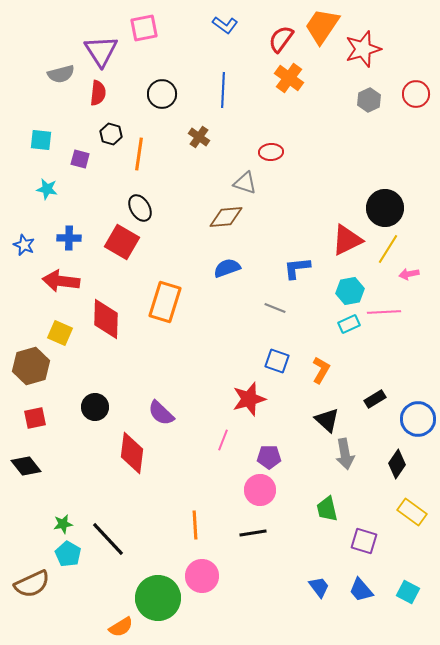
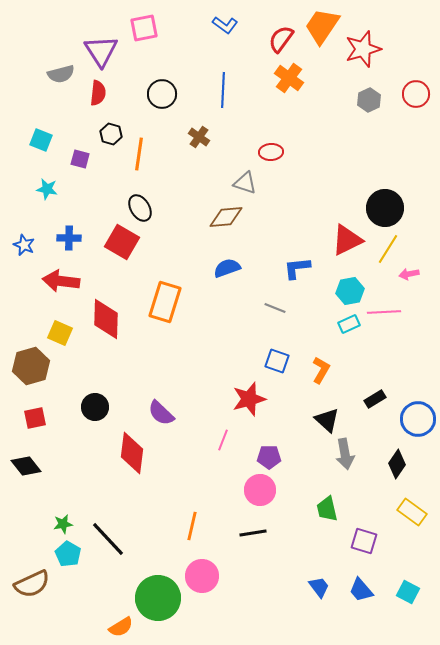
cyan square at (41, 140): rotated 15 degrees clockwise
orange line at (195, 525): moved 3 px left, 1 px down; rotated 16 degrees clockwise
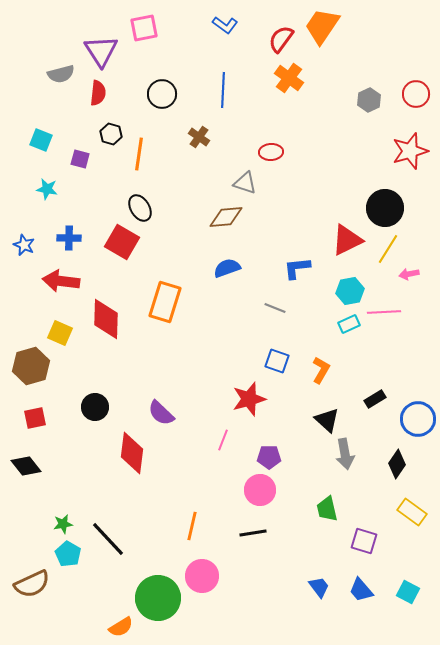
red star at (363, 49): moved 47 px right, 102 px down
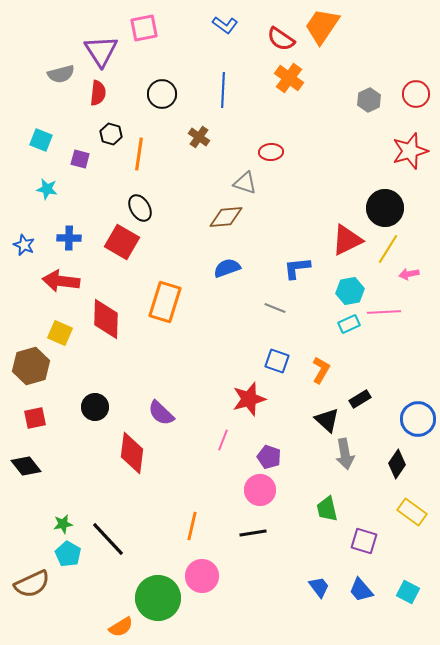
red semicircle at (281, 39): rotated 92 degrees counterclockwise
black rectangle at (375, 399): moved 15 px left
purple pentagon at (269, 457): rotated 20 degrees clockwise
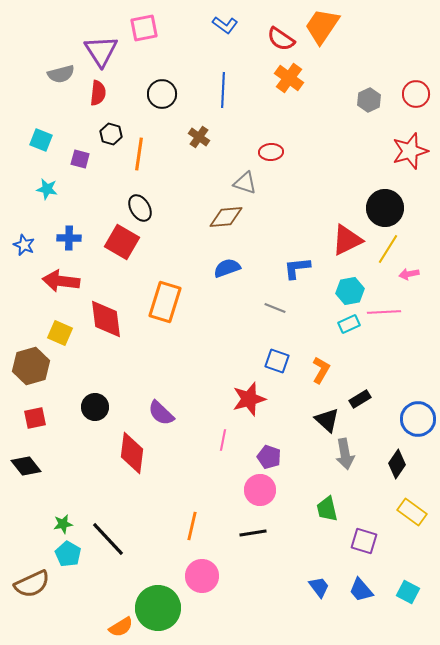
red diamond at (106, 319): rotated 9 degrees counterclockwise
pink line at (223, 440): rotated 10 degrees counterclockwise
green circle at (158, 598): moved 10 px down
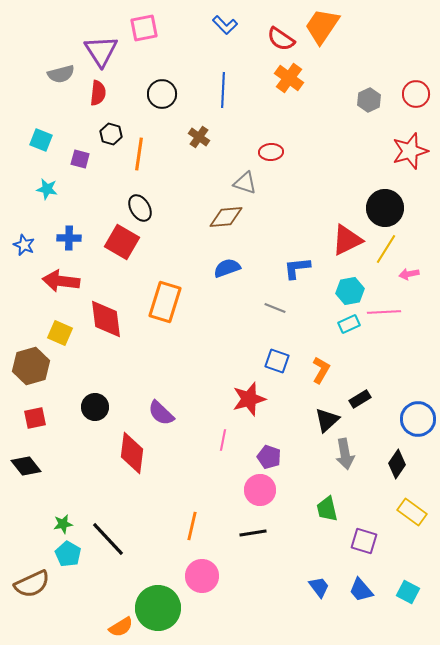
blue L-shape at (225, 25): rotated 10 degrees clockwise
yellow line at (388, 249): moved 2 px left
black triangle at (327, 420): rotated 36 degrees clockwise
